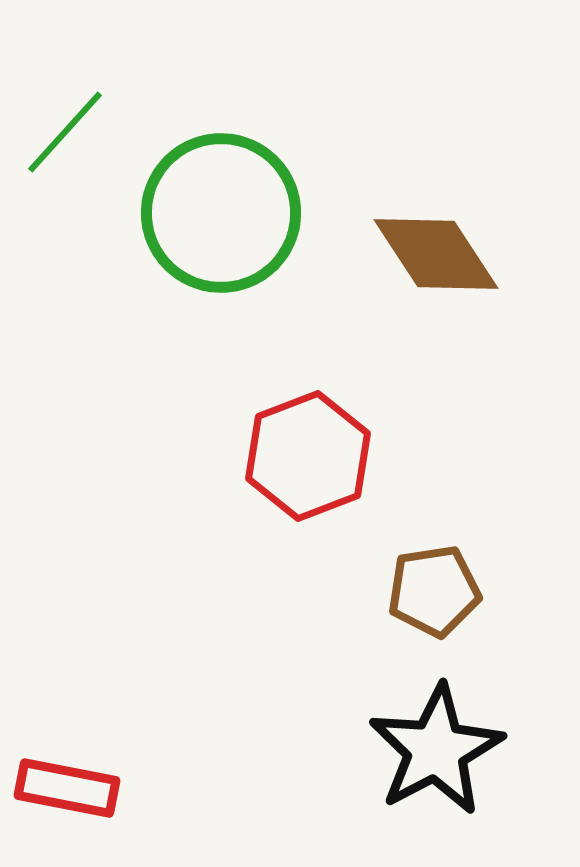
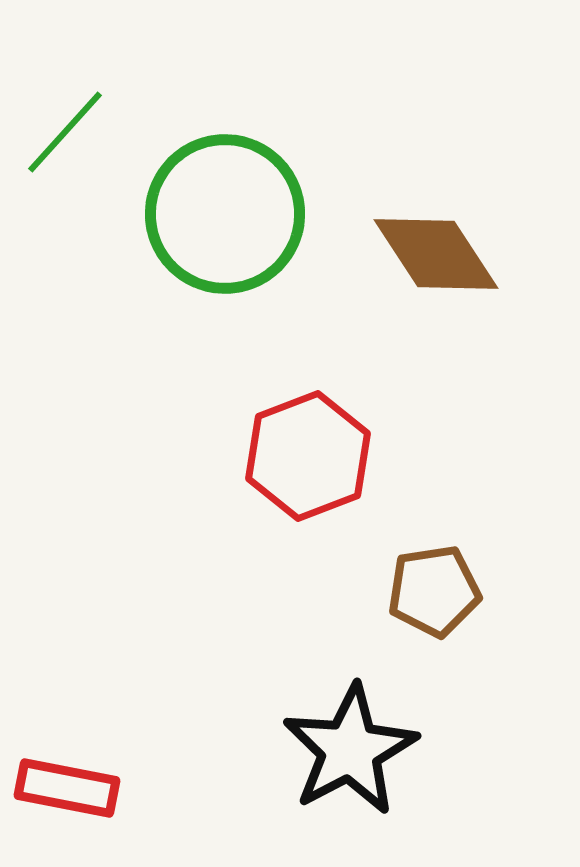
green circle: moved 4 px right, 1 px down
black star: moved 86 px left
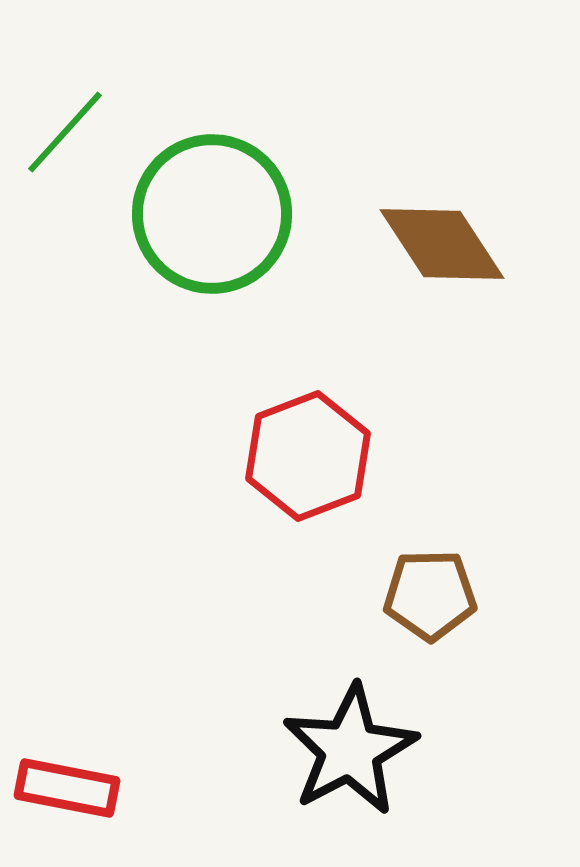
green circle: moved 13 px left
brown diamond: moved 6 px right, 10 px up
brown pentagon: moved 4 px left, 4 px down; rotated 8 degrees clockwise
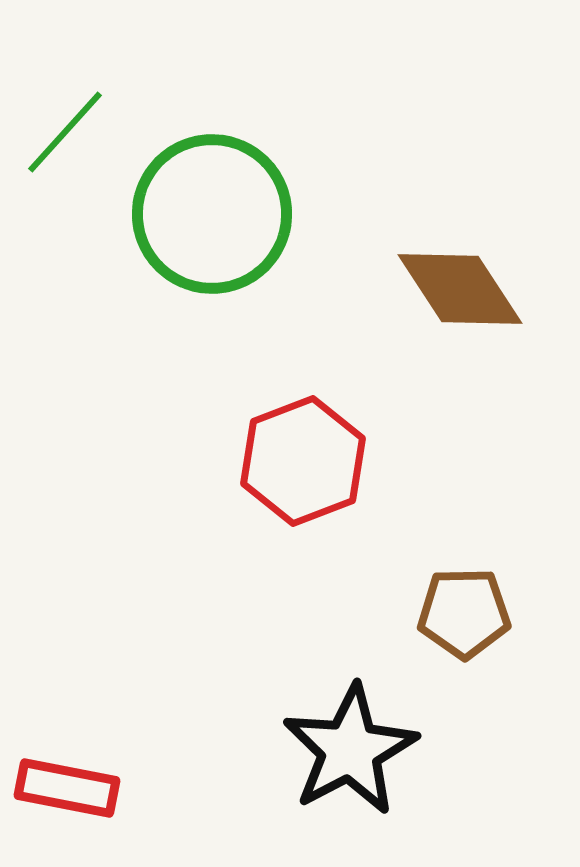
brown diamond: moved 18 px right, 45 px down
red hexagon: moved 5 px left, 5 px down
brown pentagon: moved 34 px right, 18 px down
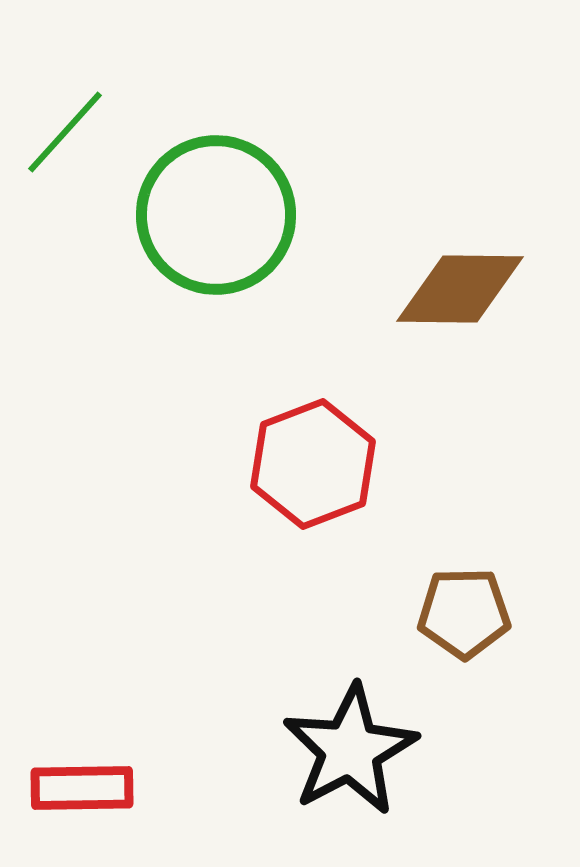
green circle: moved 4 px right, 1 px down
brown diamond: rotated 56 degrees counterclockwise
red hexagon: moved 10 px right, 3 px down
red rectangle: moved 15 px right; rotated 12 degrees counterclockwise
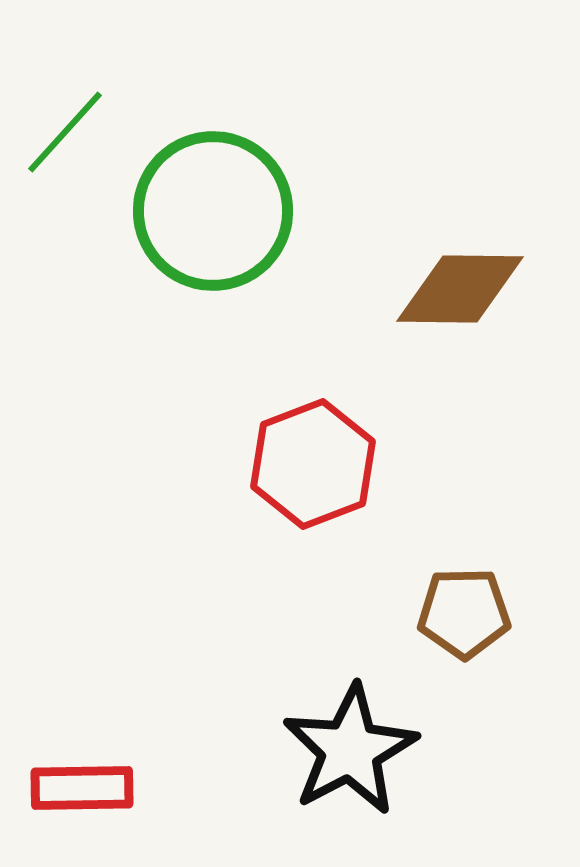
green circle: moved 3 px left, 4 px up
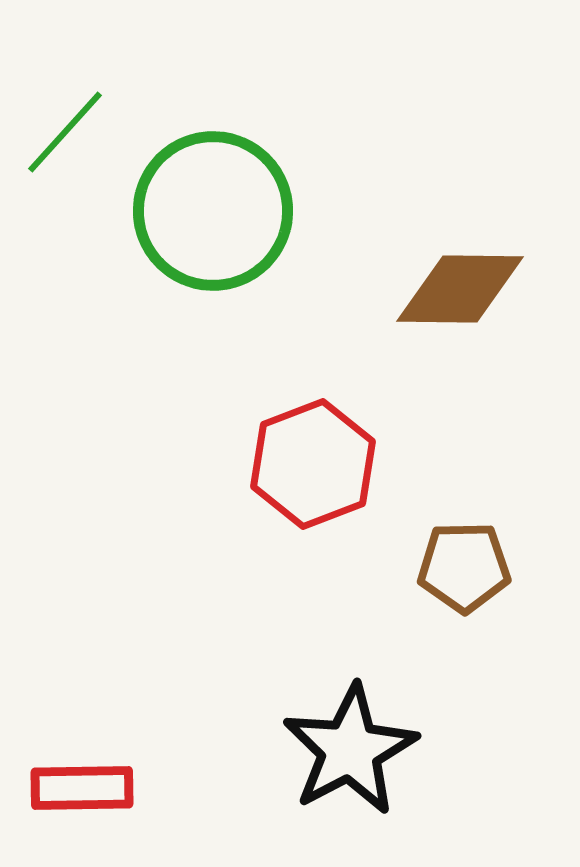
brown pentagon: moved 46 px up
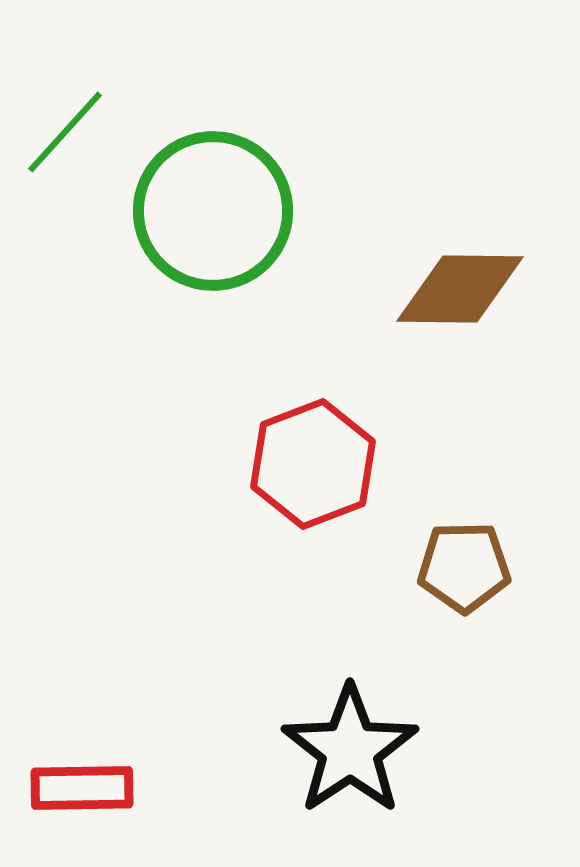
black star: rotated 6 degrees counterclockwise
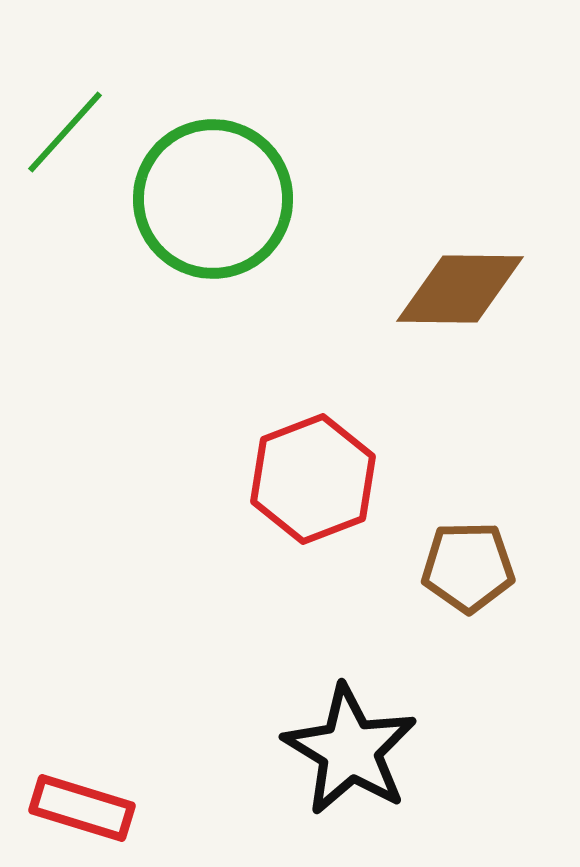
green circle: moved 12 px up
red hexagon: moved 15 px down
brown pentagon: moved 4 px right
black star: rotated 7 degrees counterclockwise
red rectangle: moved 20 px down; rotated 18 degrees clockwise
